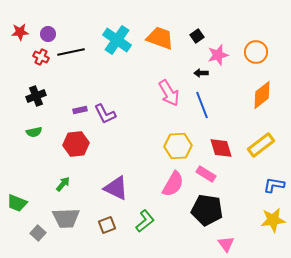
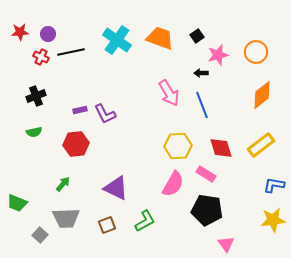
green L-shape: rotated 10 degrees clockwise
gray square: moved 2 px right, 2 px down
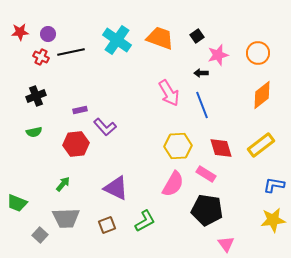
orange circle: moved 2 px right, 1 px down
purple L-shape: moved 13 px down; rotated 15 degrees counterclockwise
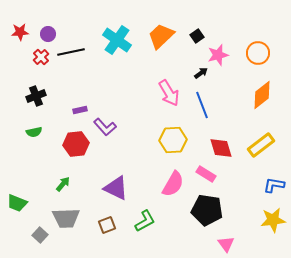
orange trapezoid: moved 1 px right, 2 px up; rotated 64 degrees counterclockwise
red cross: rotated 21 degrees clockwise
black arrow: rotated 144 degrees clockwise
yellow hexagon: moved 5 px left, 6 px up
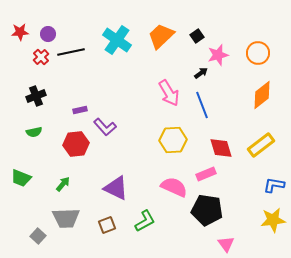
pink rectangle: rotated 54 degrees counterclockwise
pink semicircle: moved 1 px right, 3 px down; rotated 96 degrees counterclockwise
green trapezoid: moved 4 px right, 25 px up
gray square: moved 2 px left, 1 px down
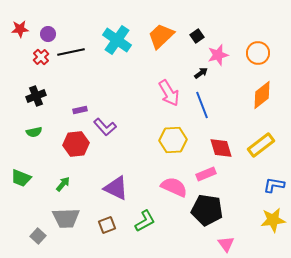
red star: moved 3 px up
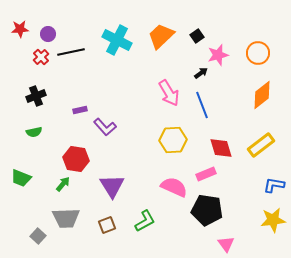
cyan cross: rotated 8 degrees counterclockwise
red hexagon: moved 15 px down; rotated 15 degrees clockwise
purple triangle: moved 4 px left, 2 px up; rotated 32 degrees clockwise
